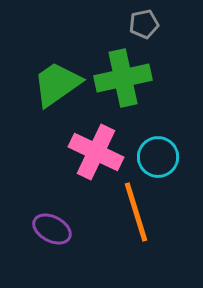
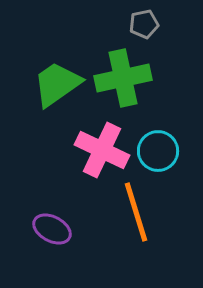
pink cross: moved 6 px right, 2 px up
cyan circle: moved 6 px up
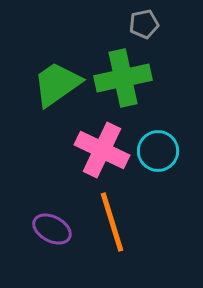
orange line: moved 24 px left, 10 px down
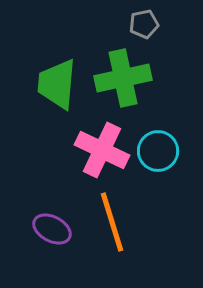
green trapezoid: rotated 50 degrees counterclockwise
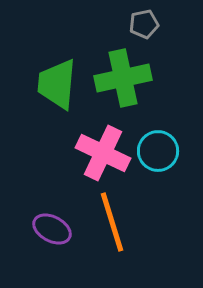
pink cross: moved 1 px right, 3 px down
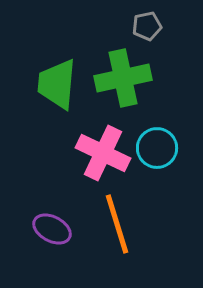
gray pentagon: moved 3 px right, 2 px down
cyan circle: moved 1 px left, 3 px up
orange line: moved 5 px right, 2 px down
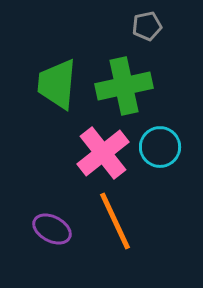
green cross: moved 1 px right, 8 px down
cyan circle: moved 3 px right, 1 px up
pink cross: rotated 26 degrees clockwise
orange line: moved 2 px left, 3 px up; rotated 8 degrees counterclockwise
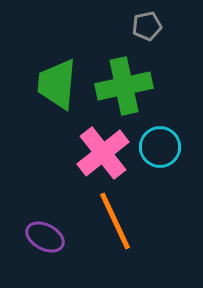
purple ellipse: moved 7 px left, 8 px down
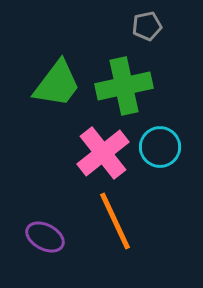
green trapezoid: rotated 148 degrees counterclockwise
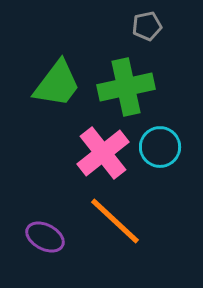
green cross: moved 2 px right, 1 px down
orange line: rotated 22 degrees counterclockwise
